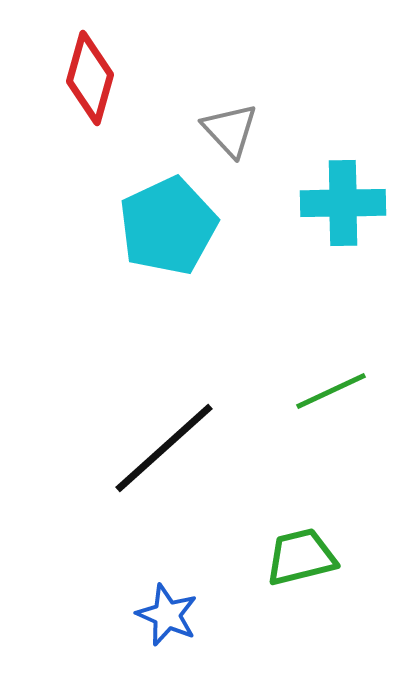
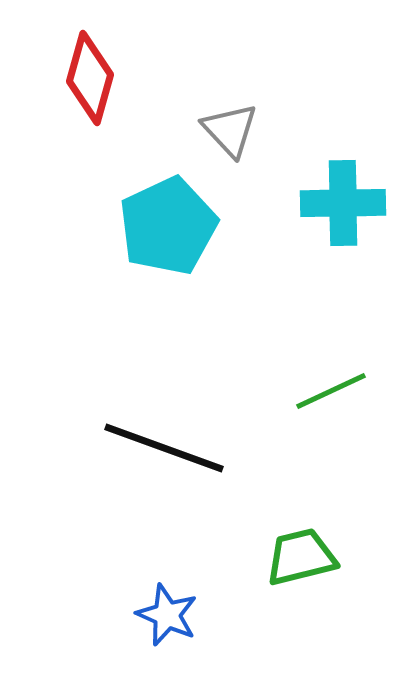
black line: rotated 62 degrees clockwise
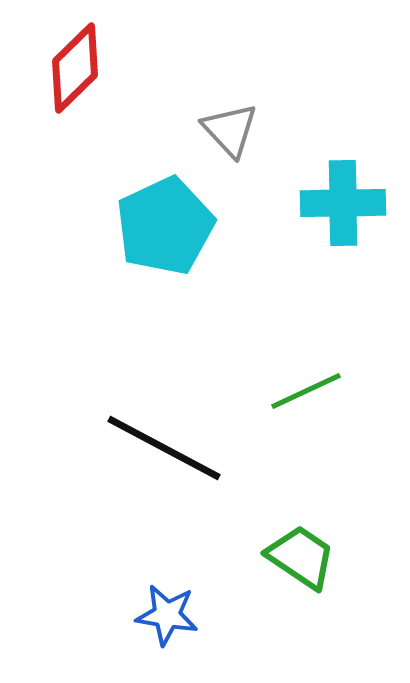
red diamond: moved 15 px left, 10 px up; rotated 30 degrees clockwise
cyan pentagon: moved 3 px left
green line: moved 25 px left
black line: rotated 8 degrees clockwise
green trapezoid: rotated 48 degrees clockwise
blue star: rotated 14 degrees counterclockwise
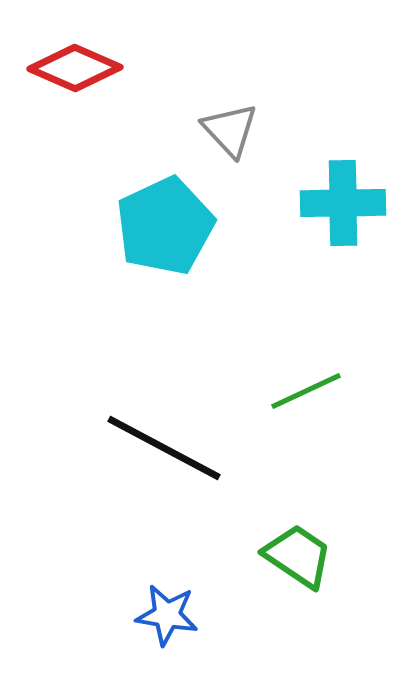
red diamond: rotated 68 degrees clockwise
green trapezoid: moved 3 px left, 1 px up
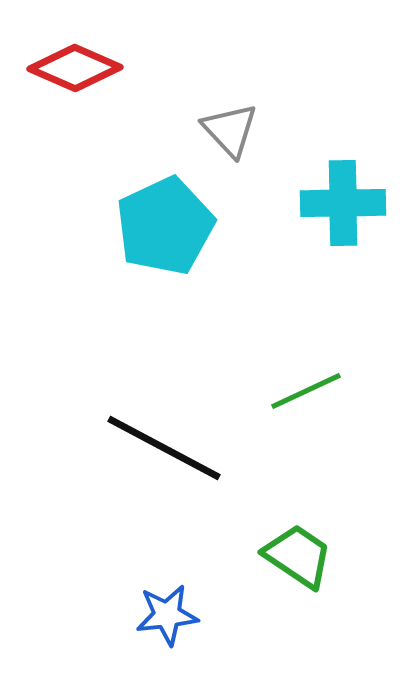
blue star: rotated 16 degrees counterclockwise
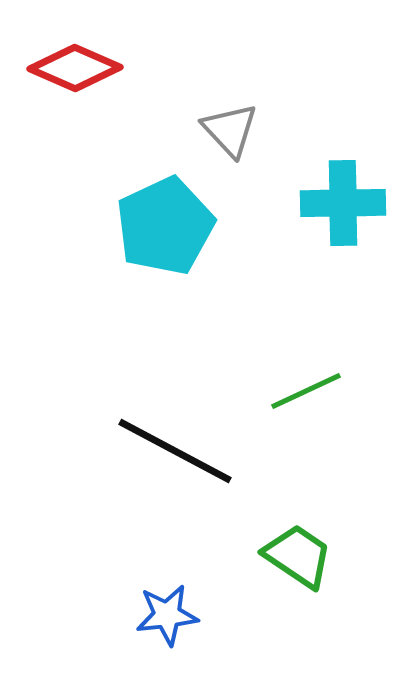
black line: moved 11 px right, 3 px down
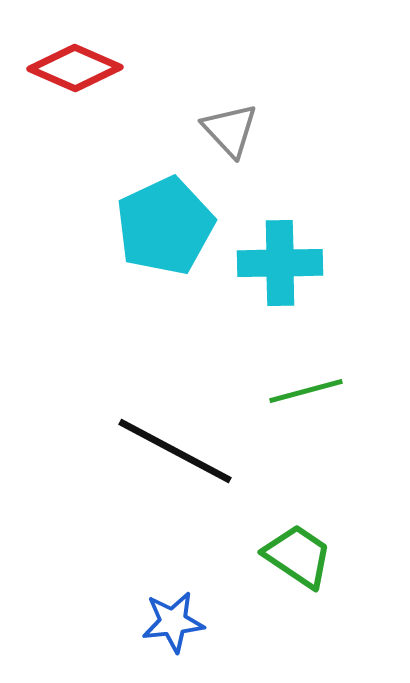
cyan cross: moved 63 px left, 60 px down
green line: rotated 10 degrees clockwise
blue star: moved 6 px right, 7 px down
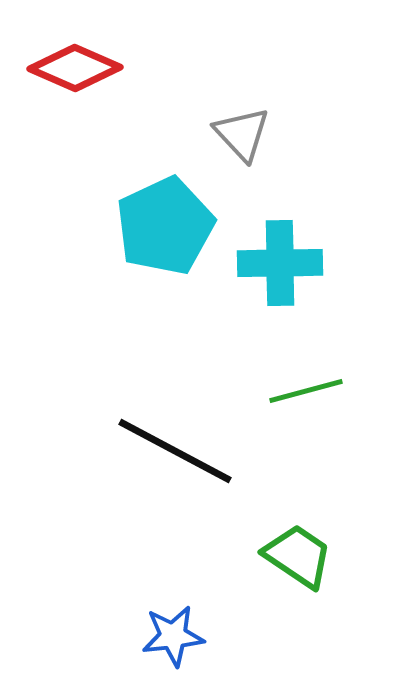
gray triangle: moved 12 px right, 4 px down
blue star: moved 14 px down
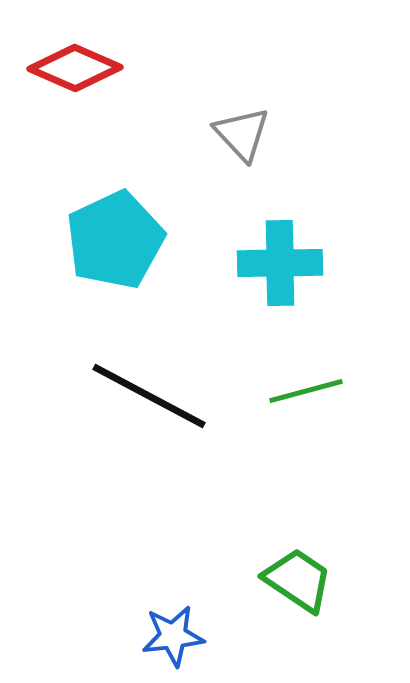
cyan pentagon: moved 50 px left, 14 px down
black line: moved 26 px left, 55 px up
green trapezoid: moved 24 px down
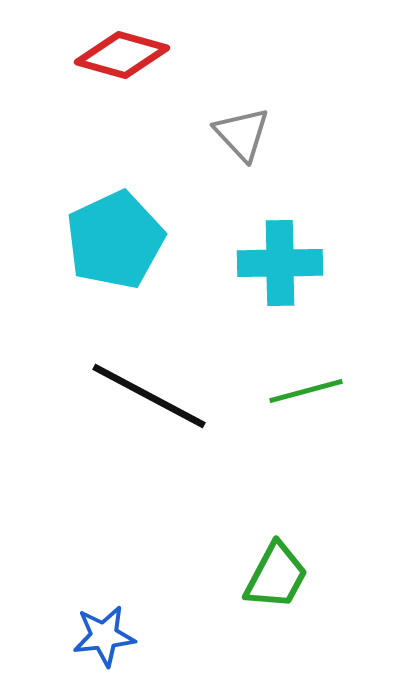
red diamond: moved 47 px right, 13 px up; rotated 8 degrees counterclockwise
green trapezoid: moved 22 px left, 4 px up; rotated 84 degrees clockwise
blue star: moved 69 px left
